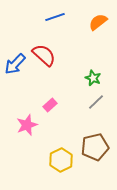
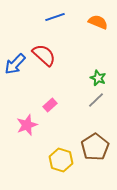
orange semicircle: rotated 60 degrees clockwise
green star: moved 5 px right
gray line: moved 2 px up
brown pentagon: rotated 20 degrees counterclockwise
yellow hexagon: rotated 15 degrees counterclockwise
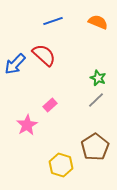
blue line: moved 2 px left, 4 px down
pink star: rotated 10 degrees counterclockwise
yellow hexagon: moved 5 px down
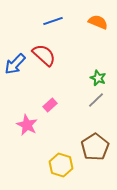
pink star: rotated 15 degrees counterclockwise
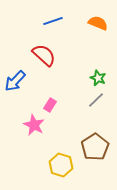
orange semicircle: moved 1 px down
blue arrow: moved 17 px down
pink rectangle: rotated 16 degrees counterclockwise
pink star: moved 7 px right
